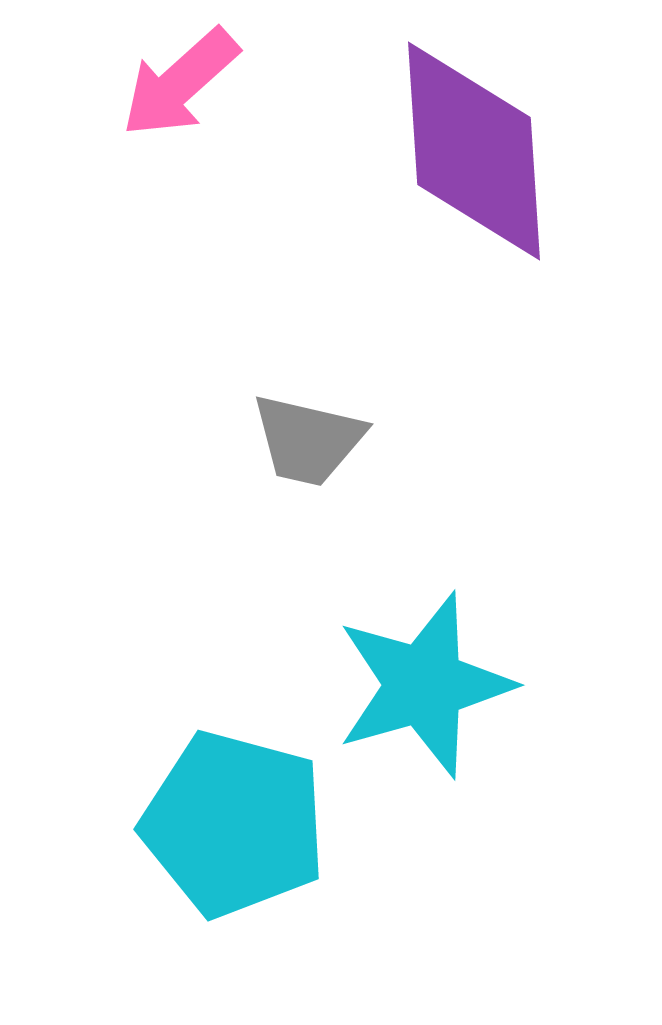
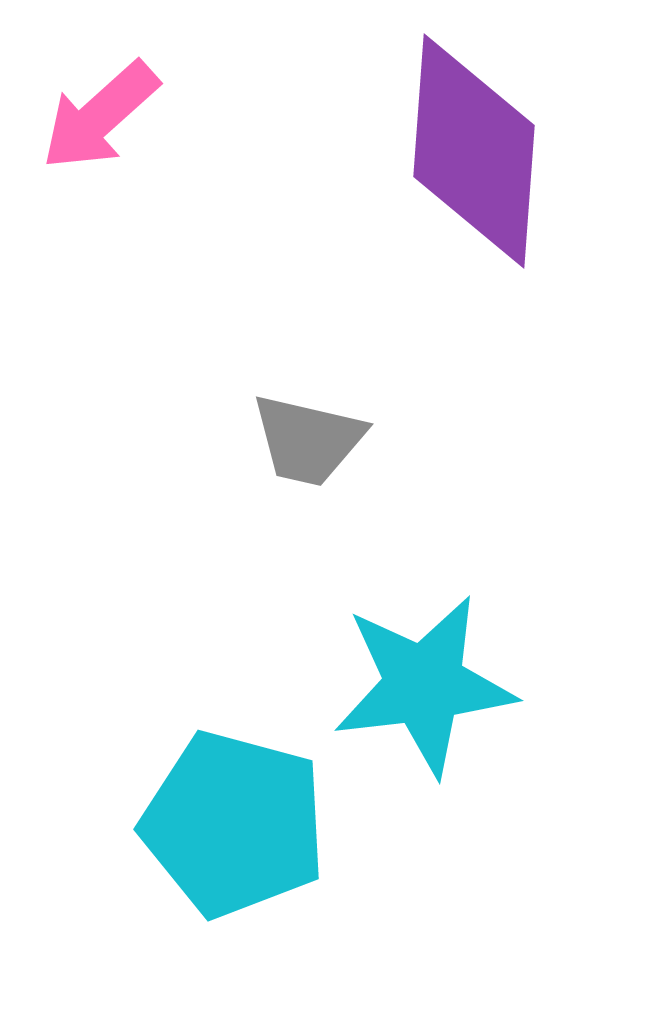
pink arrow: moved 80 px left, 33 px down
purple diamond: rotated 8 degrees clockwise
cyan star: rotated 9 degrees clockwise
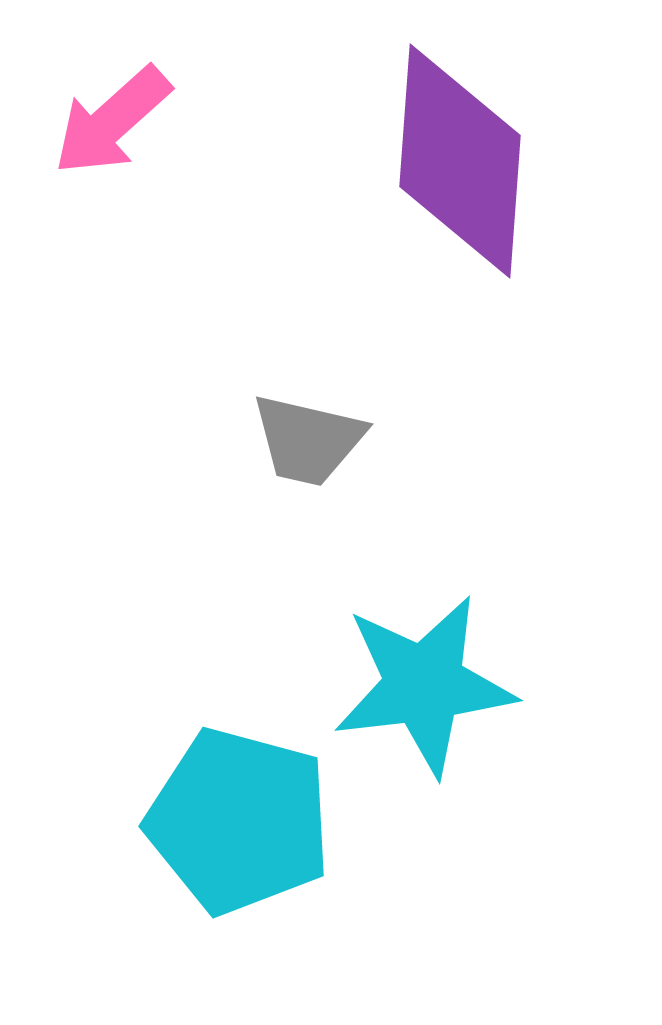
pink arrow: moved 12 px right, 5 px down
purple diamond: moved 14 px left, 10 px down
cyan pentagon: moved 5 px right, 3 px up
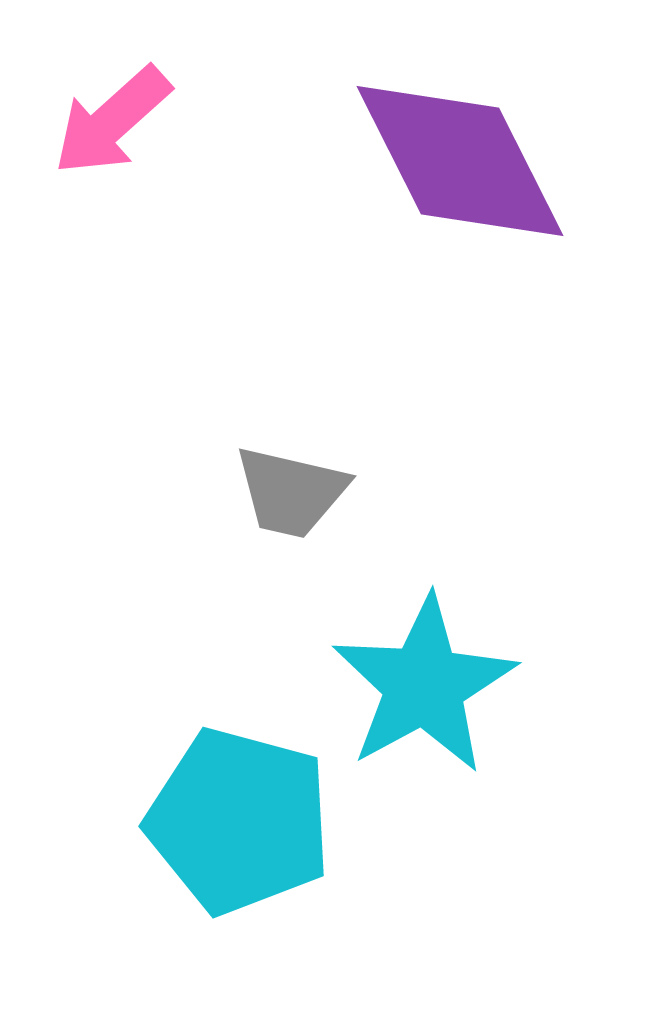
purple diamond: rotated 31 degrees counterclockwise
gray trapezoid: moved 17 px left, 52 px down
cyan star: rotated 22 degrees counterclockwise
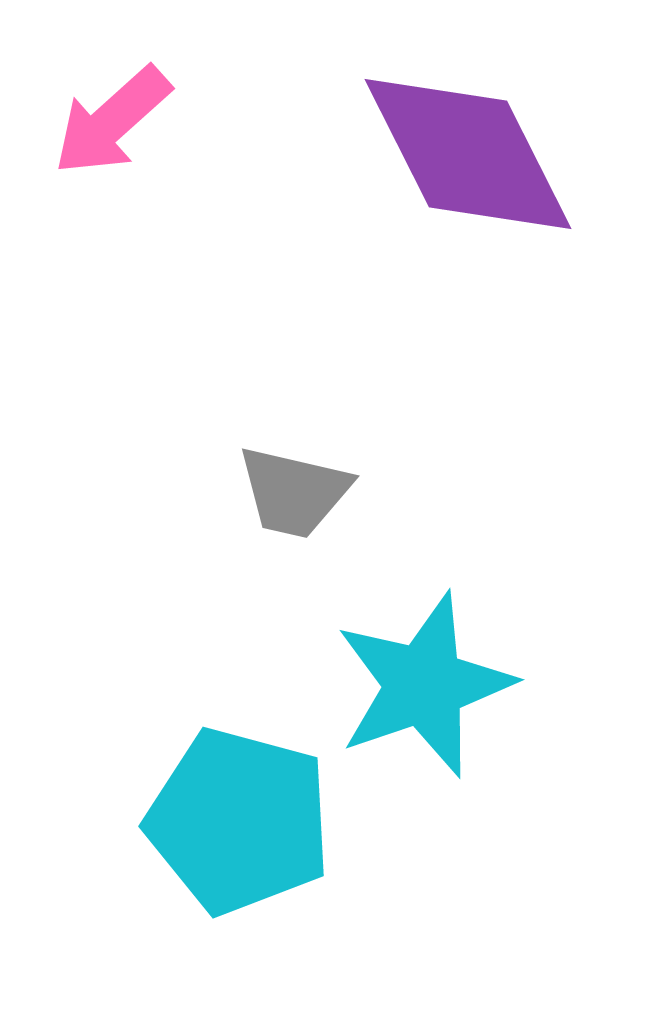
purple diamond: moved 8 px right, 7 px up
gray trapezoid: moved 3 px right
cyan star: rotated 10 degrees clockwise
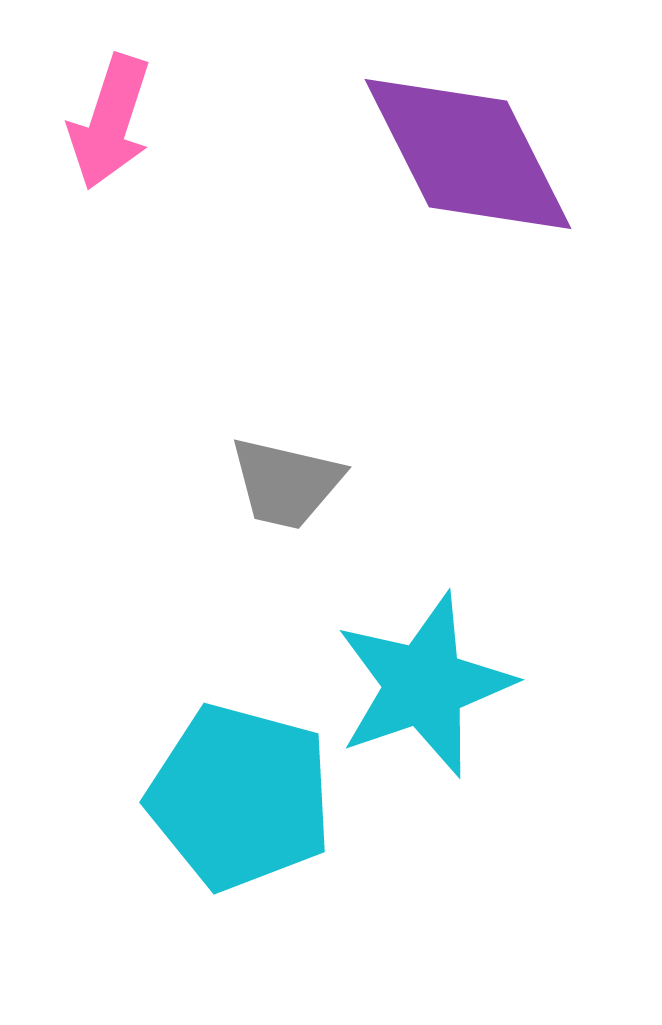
pink arrow: moved 2 px left, 1 px down; rotated 30 degrees counterclockwise
gray trapezoid: moved 8 px left, 9 px up
cyan pentagon: moved 1 px right, 24 px up
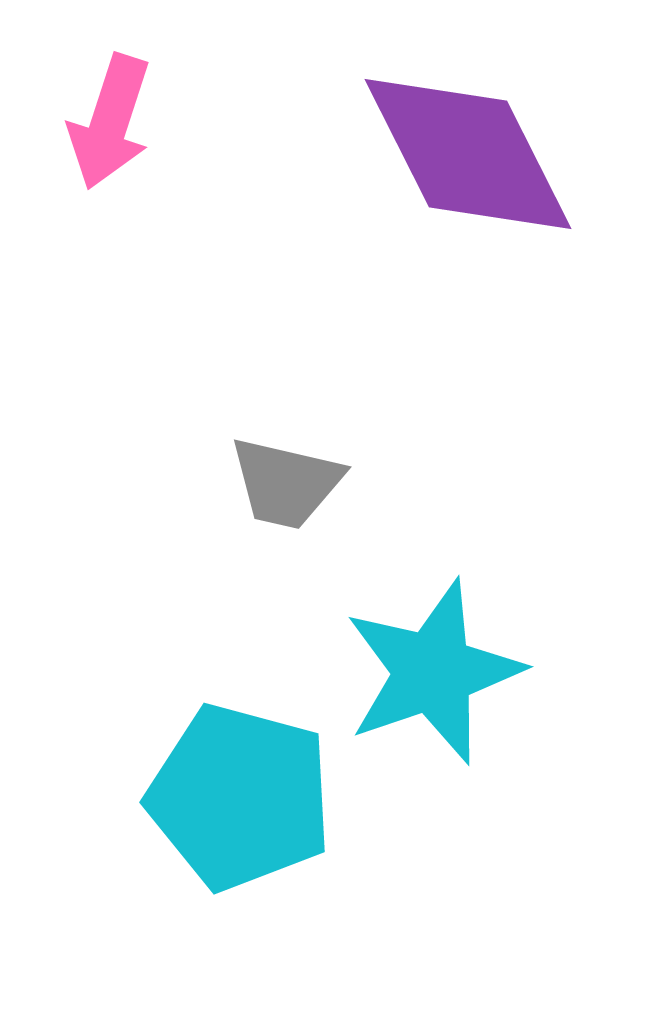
cyan star: moved 9 px right, 13 px up
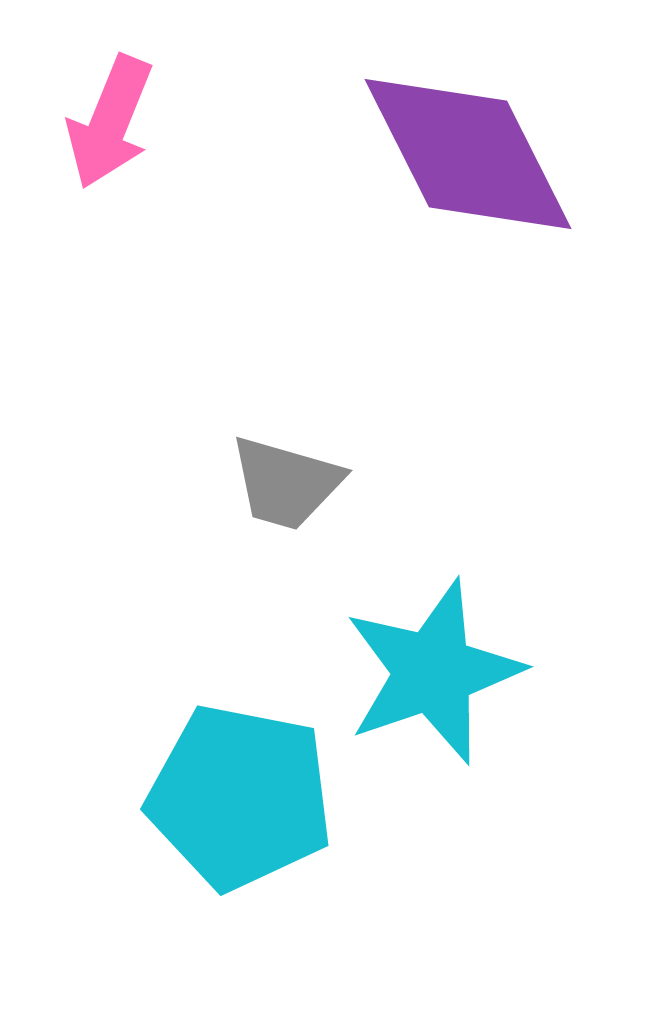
pink arrow: rotated 4 degrees clockwise
gray trapezoid: rotated 3 degrees clockwise
cyan pentagon: rotated 4 degrees counterclockwise
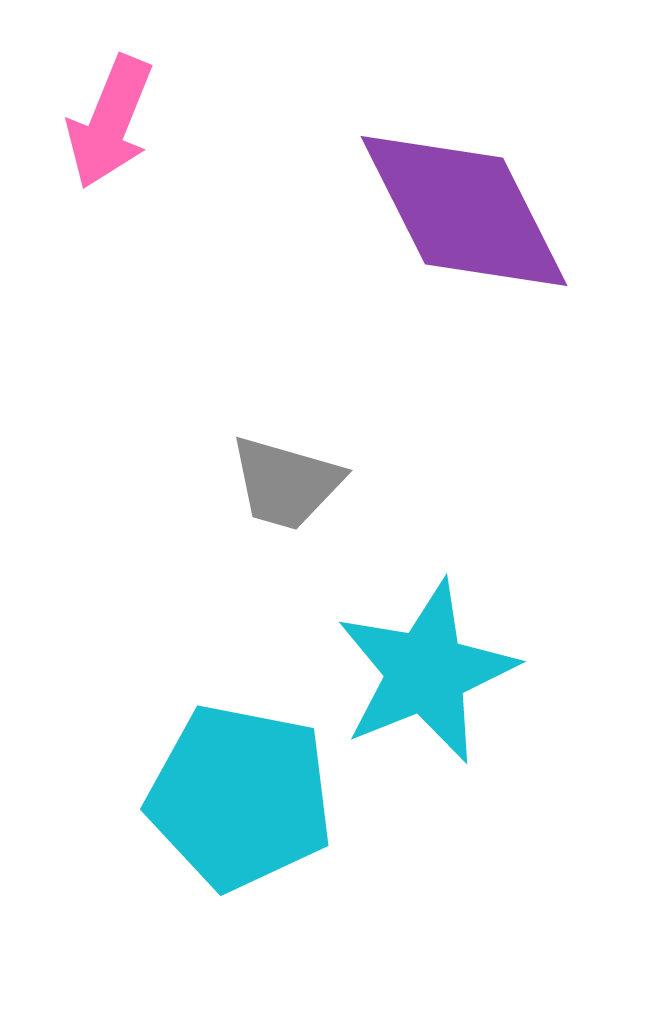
purple diamond: moved 4 px left, 57 px down
cyan star: moved 7 px left; rotated 3 degrees counterclockwise
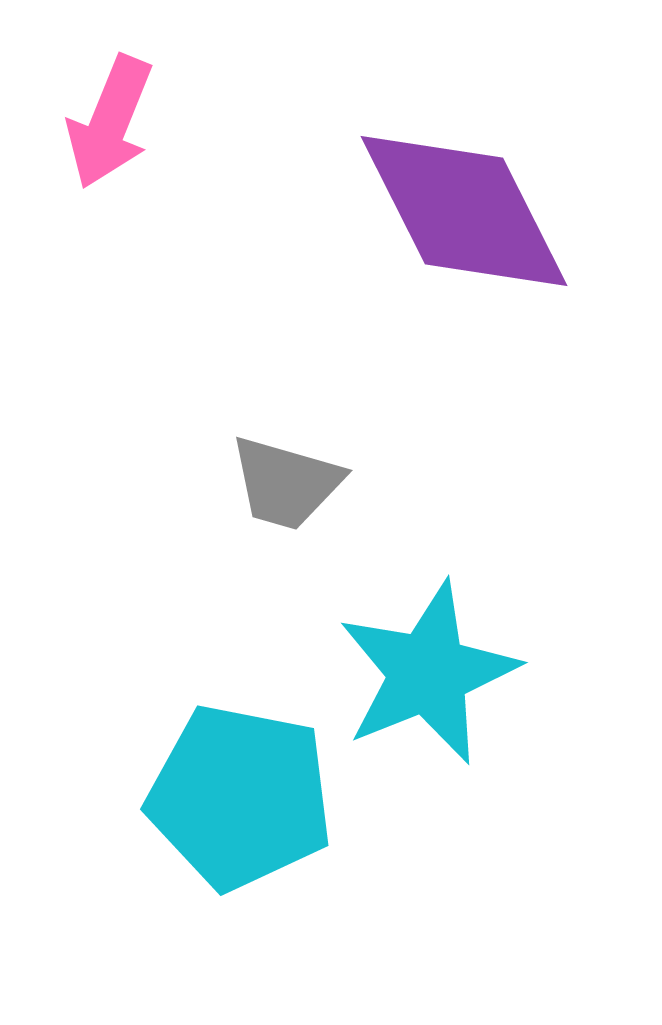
cyan star: moved 2 px right, 1 px down
